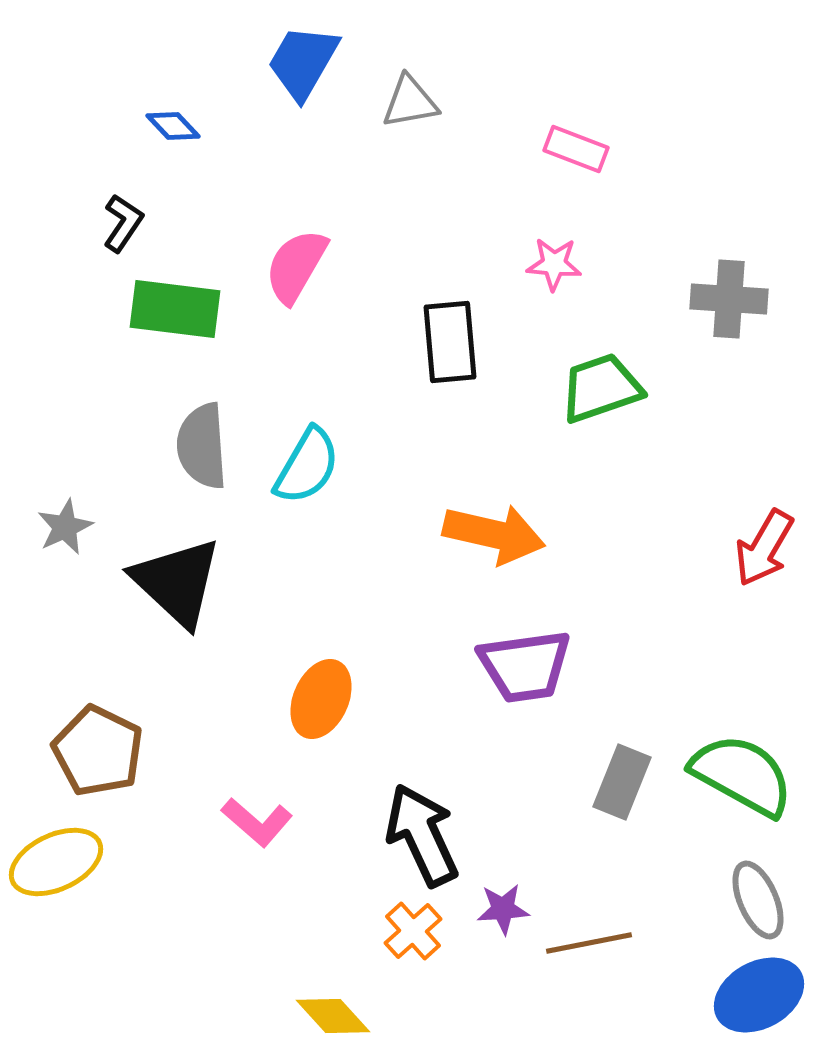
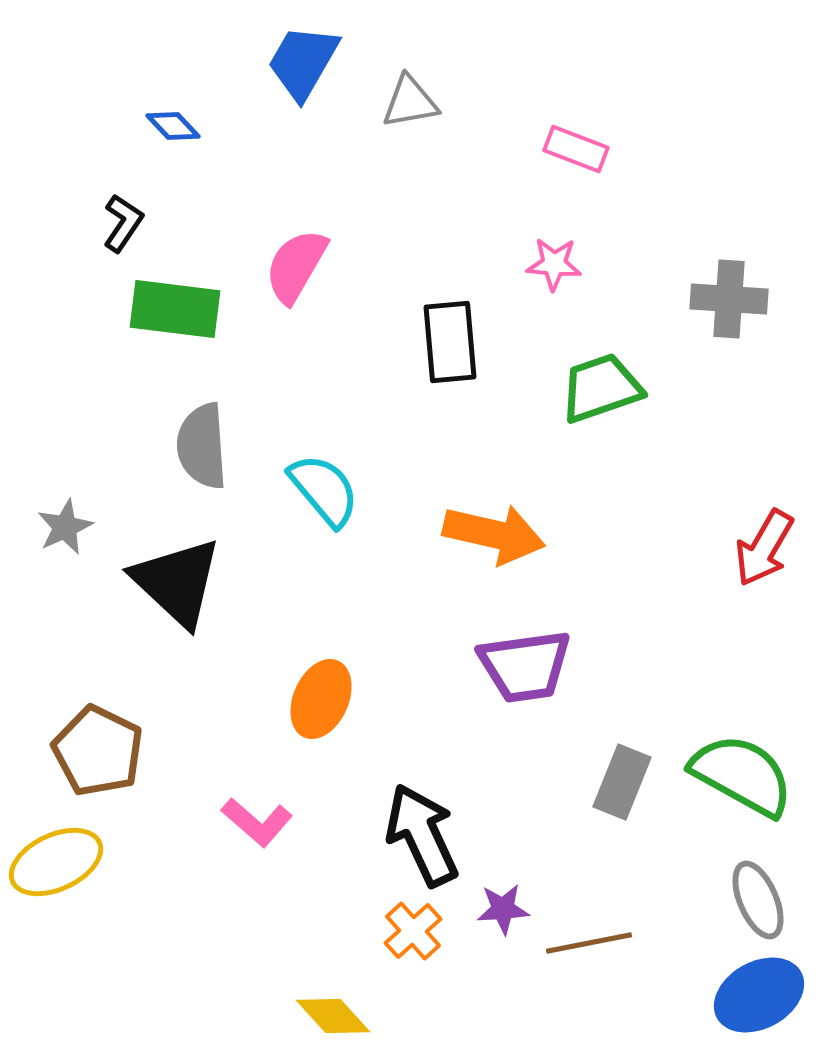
cyan semicircle: moved 17 px right, 24 px down; rotated 70 degrees counterclockwise
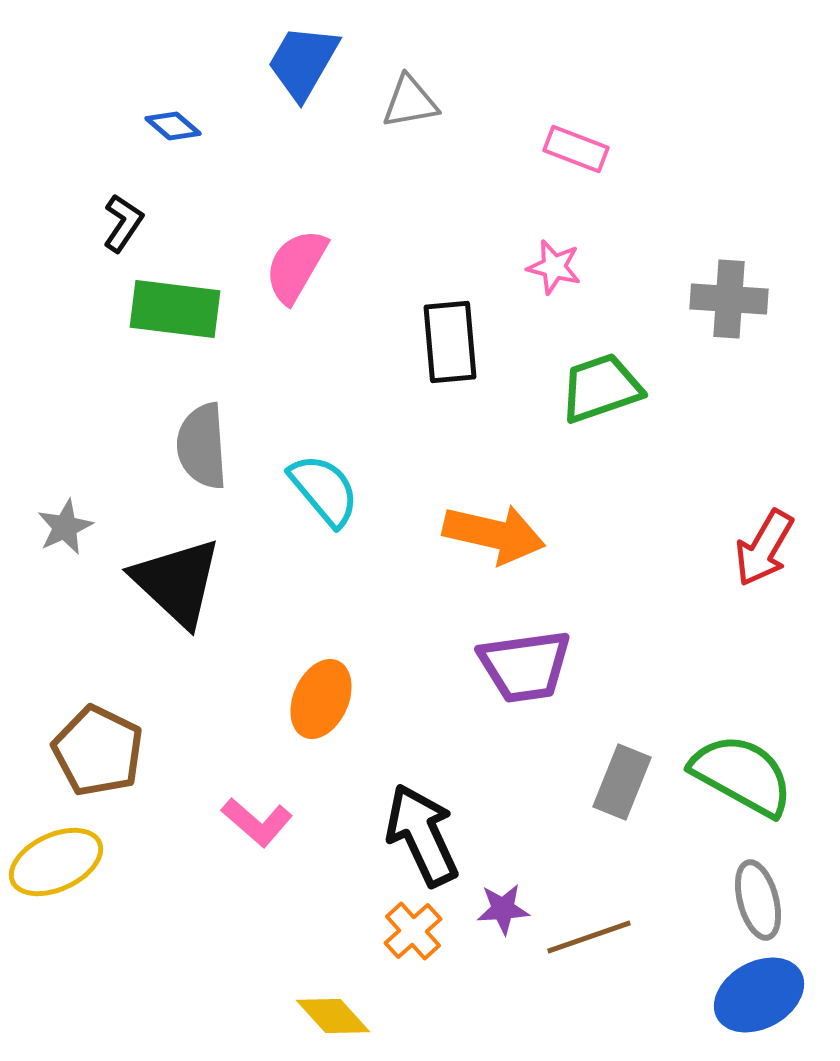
blue diamond: rotated 6 degrees counterclockwise
pink star: moved 3 px down; rotated 10 degrees clockwise
gray ellipse: rotated 8 degrees clockwise
brown line: moved 6 px up; rotated 8 degrees counterclockwise
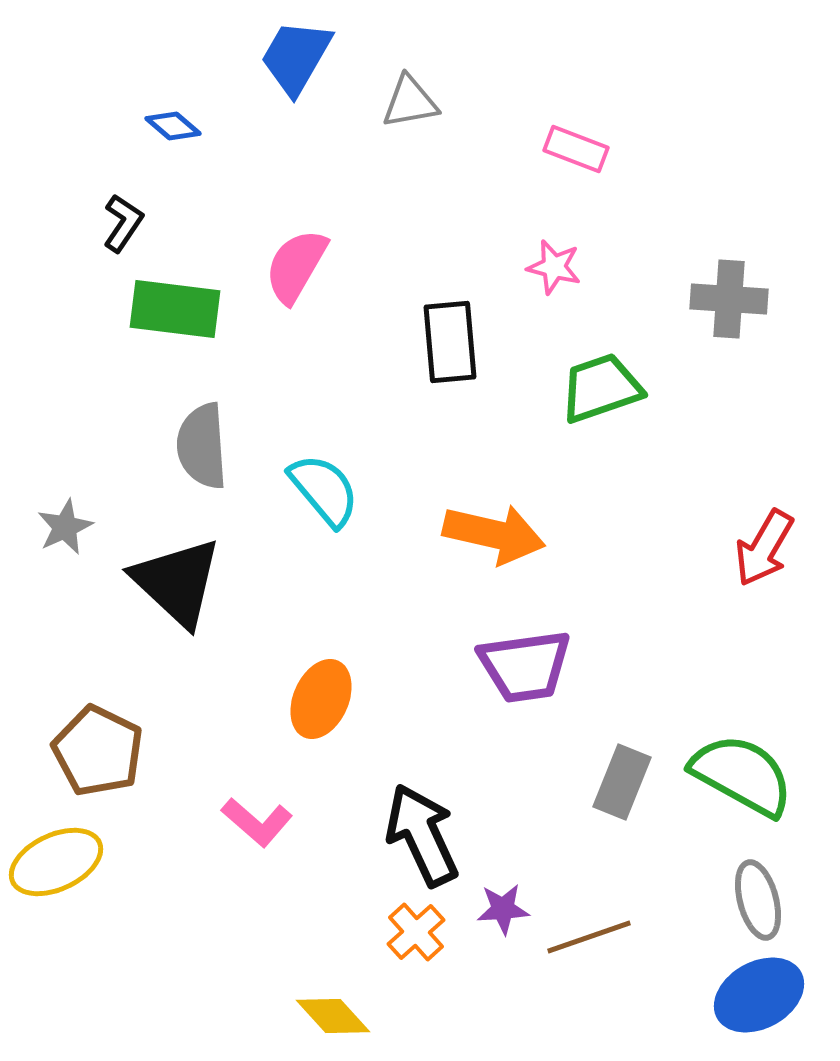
blue trapezoid: moved 7 px left, 5 px up
orange cross: moved 3 px right, 1 px down
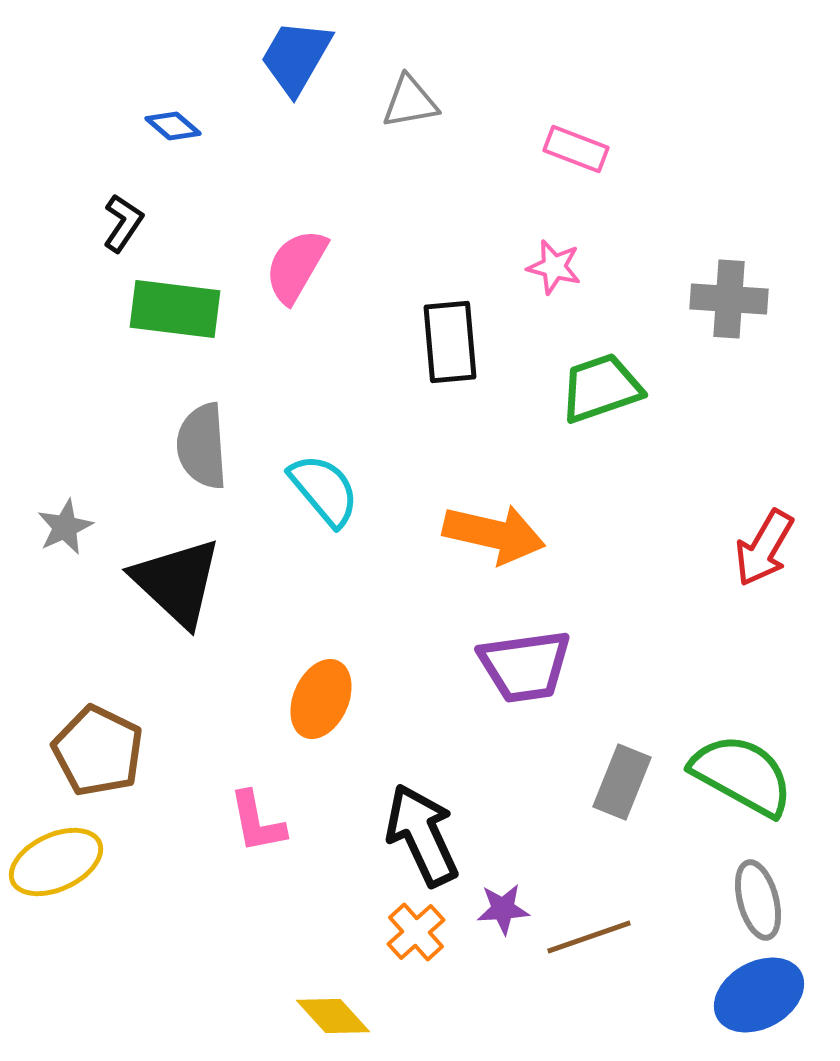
pink L-shape: rotated 38 degrees clockwise
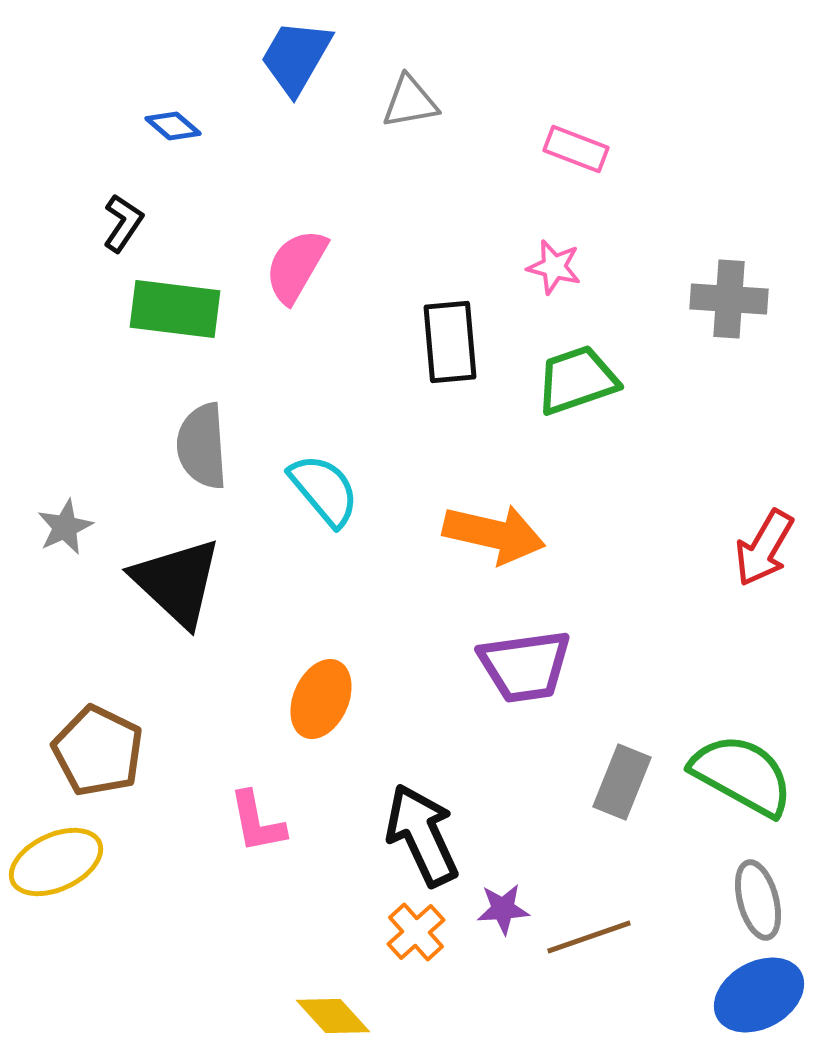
green trapezoid: moved 24 px left, 8 px up
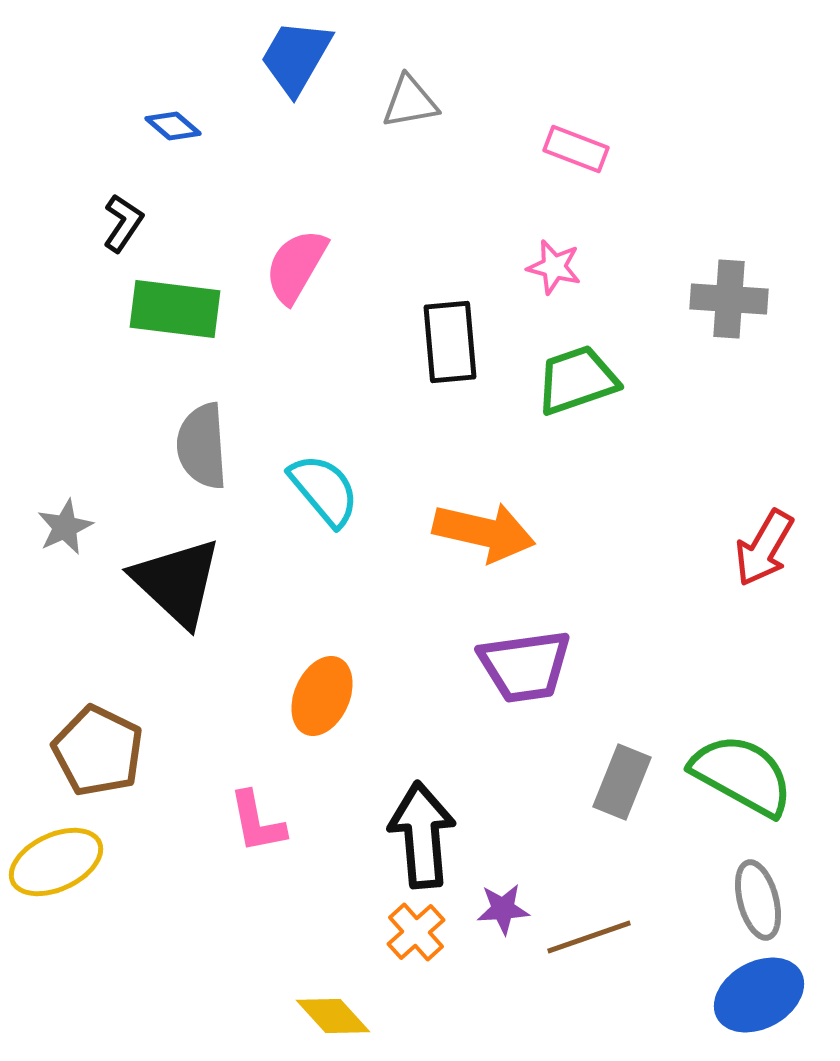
orange arrow: moved 10 px left, 2 px up
orange ellipse: moved 1 px right, 3 px up
black arrow: rotated 20 degrees clockwise
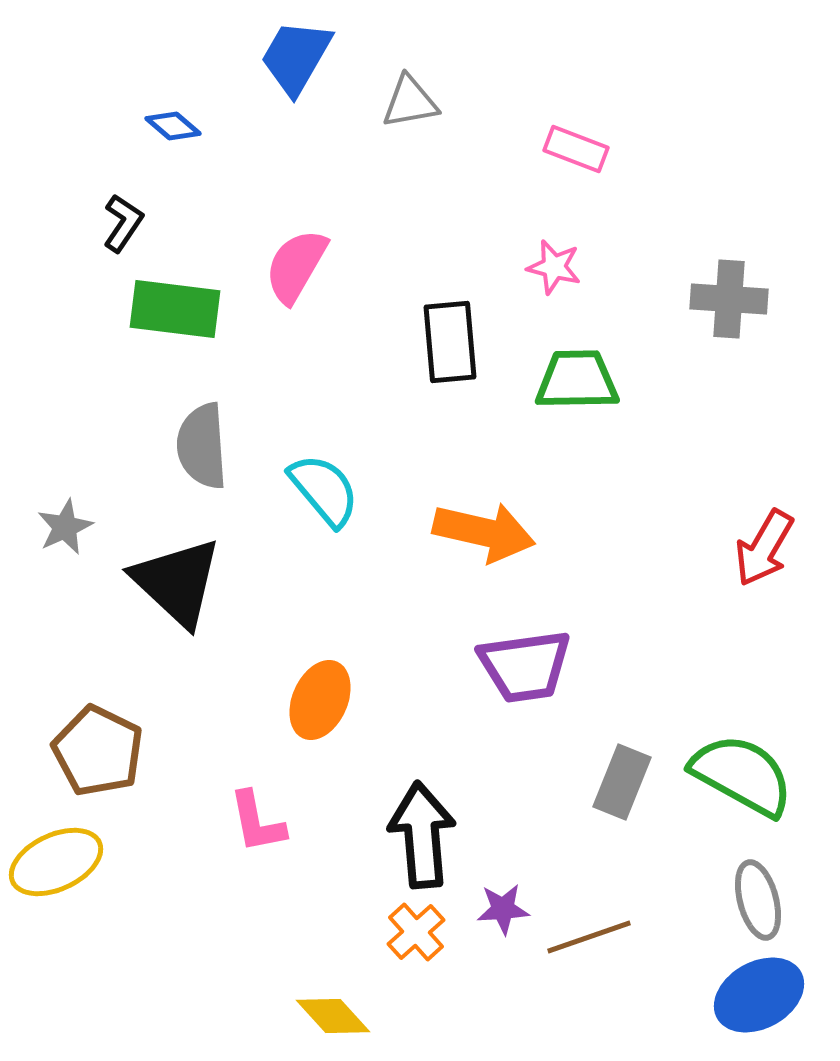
green trapezoid: rotated 18 degrees clockwise
orange ellipse: moved 2 px left, 4 px down
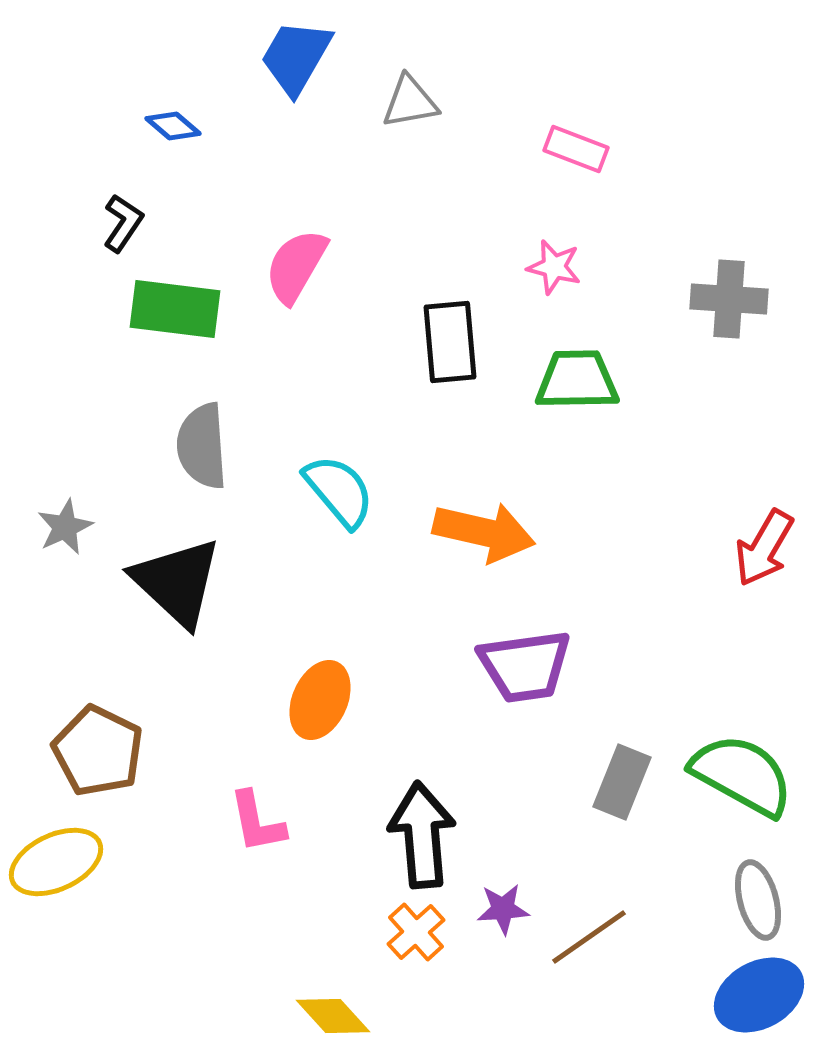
cyan semicircle: moved 15 px right, 1 px down
brown line: rotated 16 degrees counterclockwise
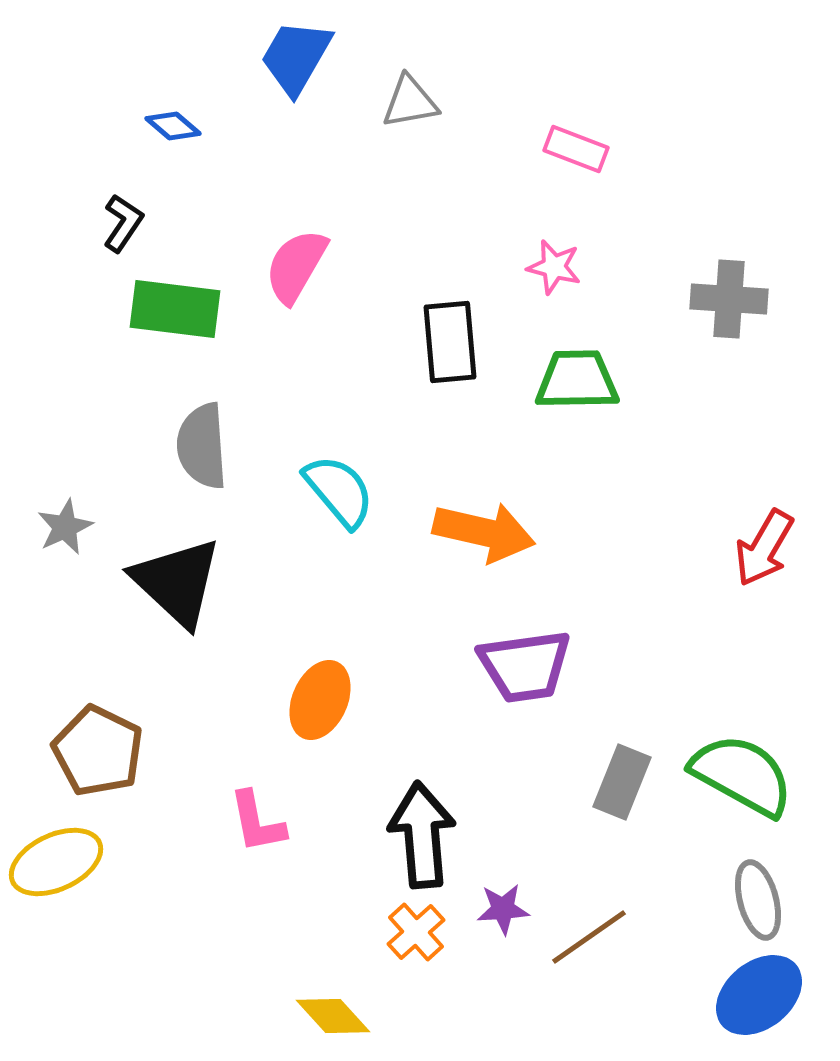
blue ellipse: rotated 10 degrees counterclockwise
